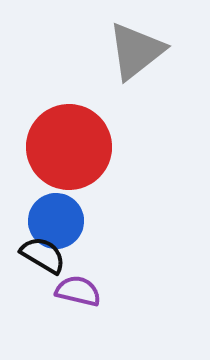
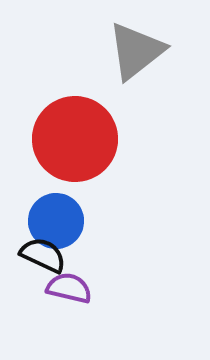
red circle: moved 6 px right, 8 px up
black semicircle: rotated 6 degrees counterclockwise
purple semicircle: moved 9 px left, 3 px up
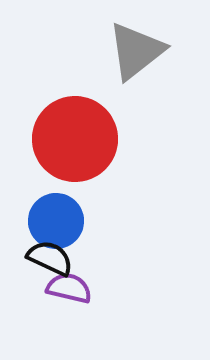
black semicircle: moved 7 px right, 3 px down
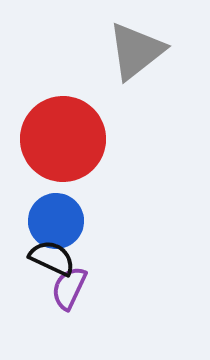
red circle: moved 12 px left
black semicircle: moved 2 px right
purple semicircle: rotated 78 degrees counterclockwise
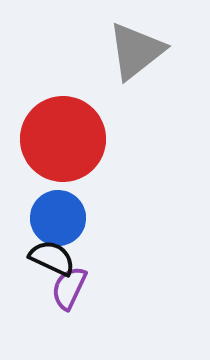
blue circle: moved 2 px right, 3 px up
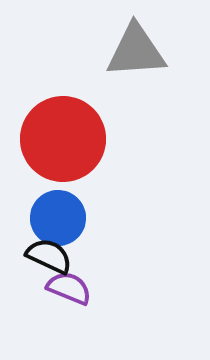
gray triangle: rotated 34 degrees clockwise
black semicircle: moved 3 px left, 2 px up
purple semicircle: rotated 87 degrees clockwise
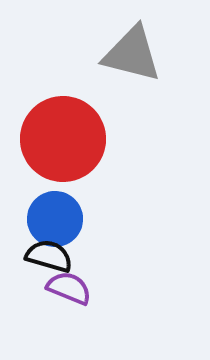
gray triangle: moved 4 px left, 3 px down; rotated 18 degrees clockwise
blue circle: moved 3 px left, 1 px down
black semicircle: rotated 9 degrees counterclockwise
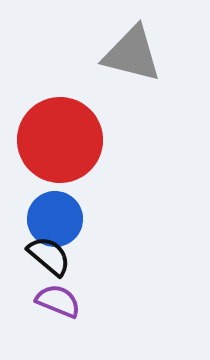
red circle: moved 3 px left, 1 px down
black semicircle: rotated 24 degrees clockwise
purple semicircle: moved 11 px left, 13 px down
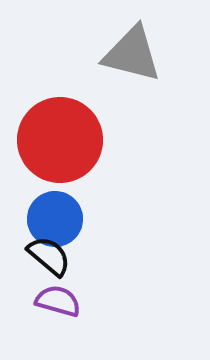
purple semicircle: rotated 6 degrees counterclockwise
